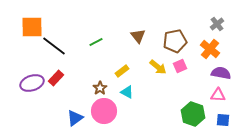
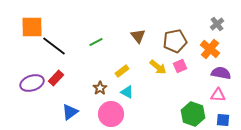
pink circle: moved 7 px right, 3 px down
blue triangle: moved 5 px left, 6 px up
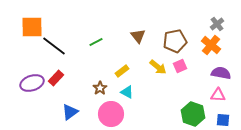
orange cross: moved 1 px right, 4 px up
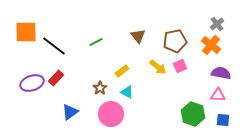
orange square: moved 6 px left, 5 px down
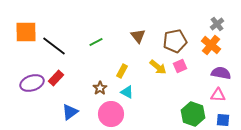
yellow rectangle: rotated 24 degrees counterclockwise
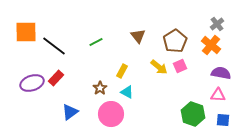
brown pentagon: rotated 20 degrees counterclockwise
yellow arrow: moved 1 px right
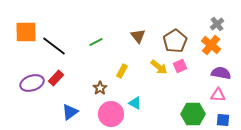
cyan triangle: moved 8 px right, 11 px down
green hexagon: rotated 20 degrees counterclockwise
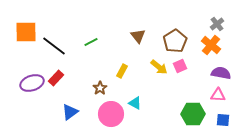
green line: moved 5 px left
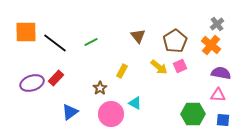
black line: moved 1 px right, 3 px up
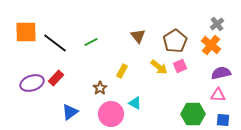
purple semicircle: rotated 24 degrees counterclockwise
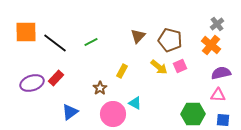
brown triangle: rotated 21 degrees clockwise
brown pentagon: moved 5 px left, 1 px up; rotated 25 degrees counterclockwise
pink circle: moved 2 px right
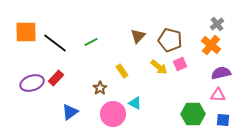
pink square: moved 2 px up
yellow rectangle: rotated 64 degrees counterclockwise
